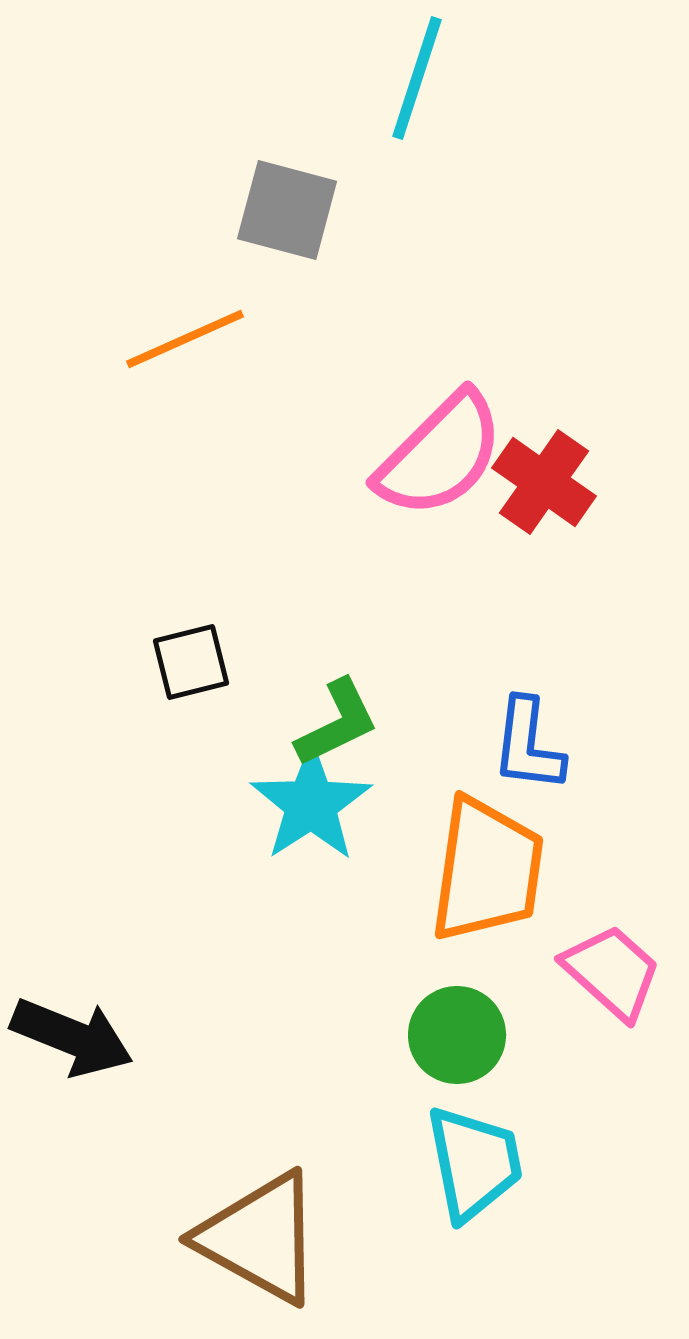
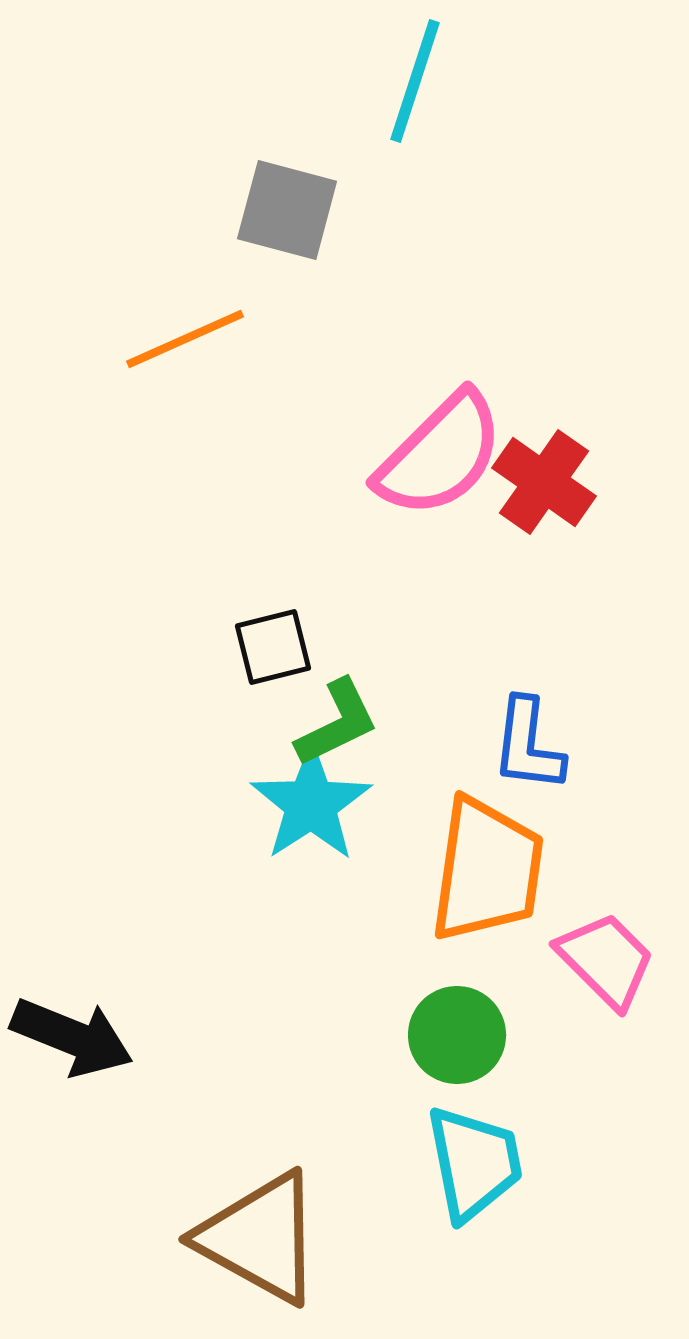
cyan line: moved 2 px left, 3 px down
black square: moved 82 px right, 15 px up
pink trapezoid: moved 6 px left, 12 px up; rotated 3 degrees clockwise
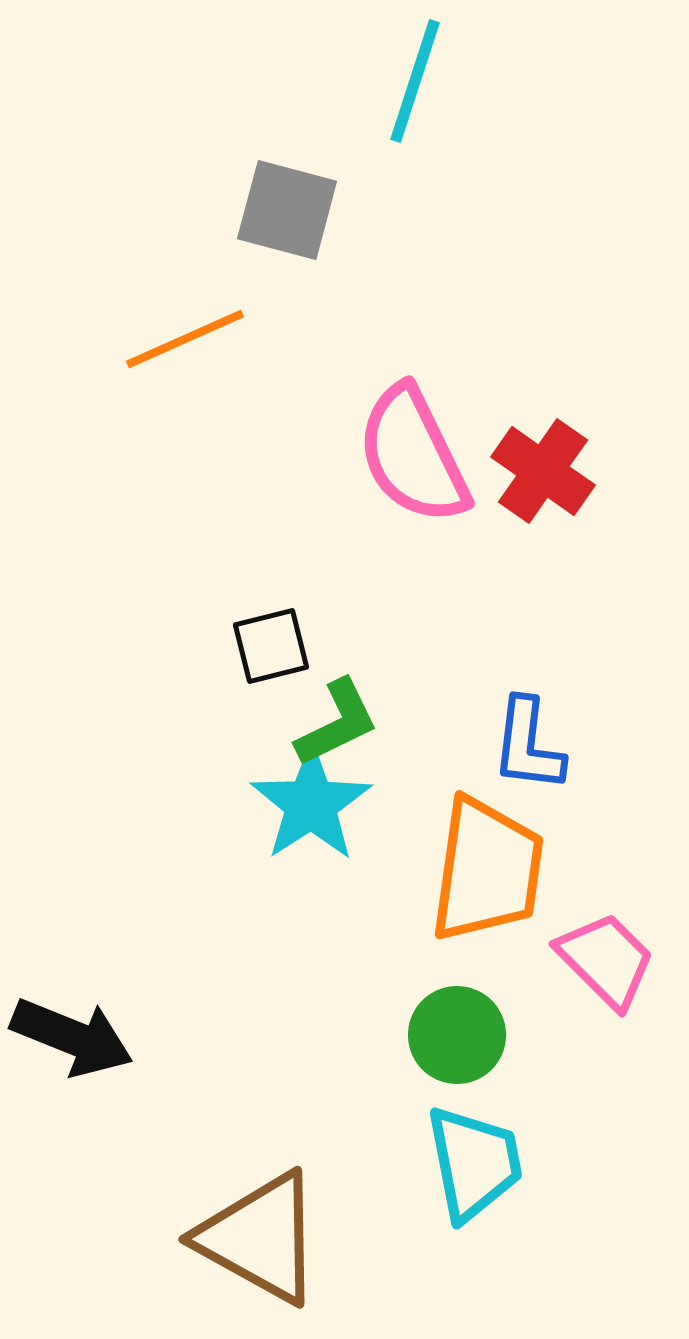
pink semicircle: moved 27 px left; rotated 109 degrees clockwise
red cross: moved 1 px left, 11 px up
black square: moved 2 px left, 1 px up
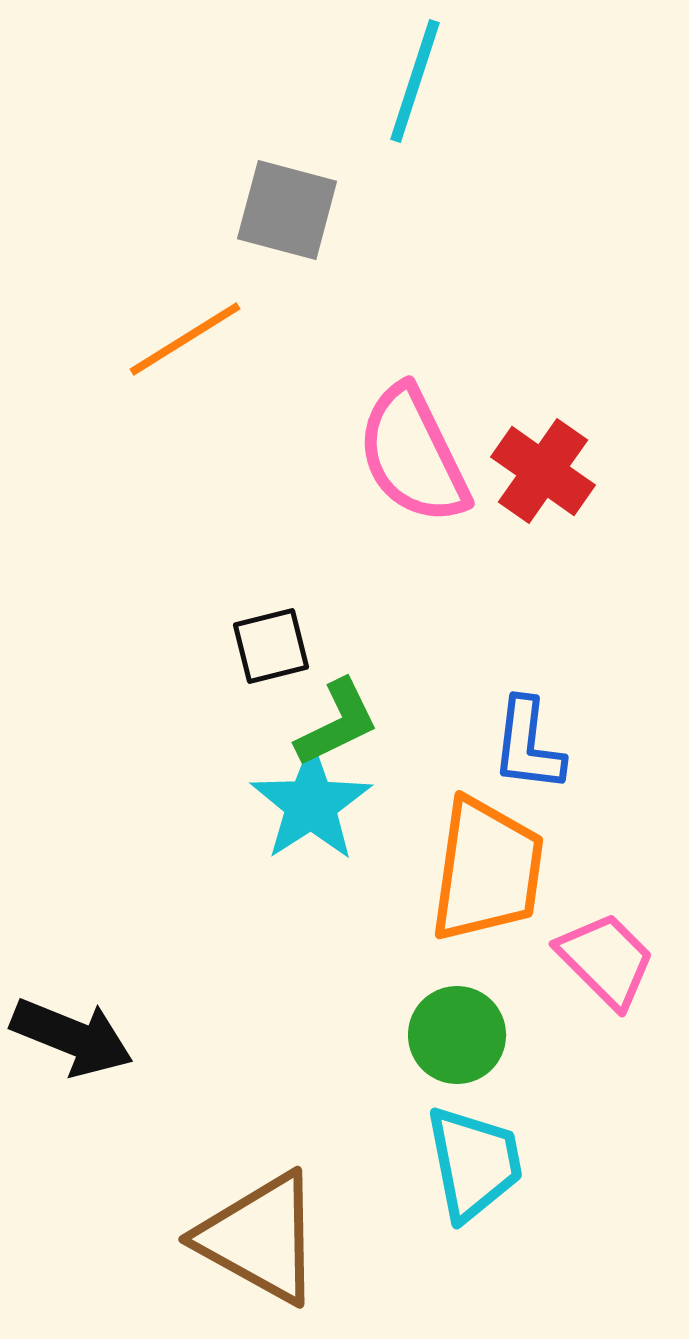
orange line: rotated 8 degrees counterclockwise
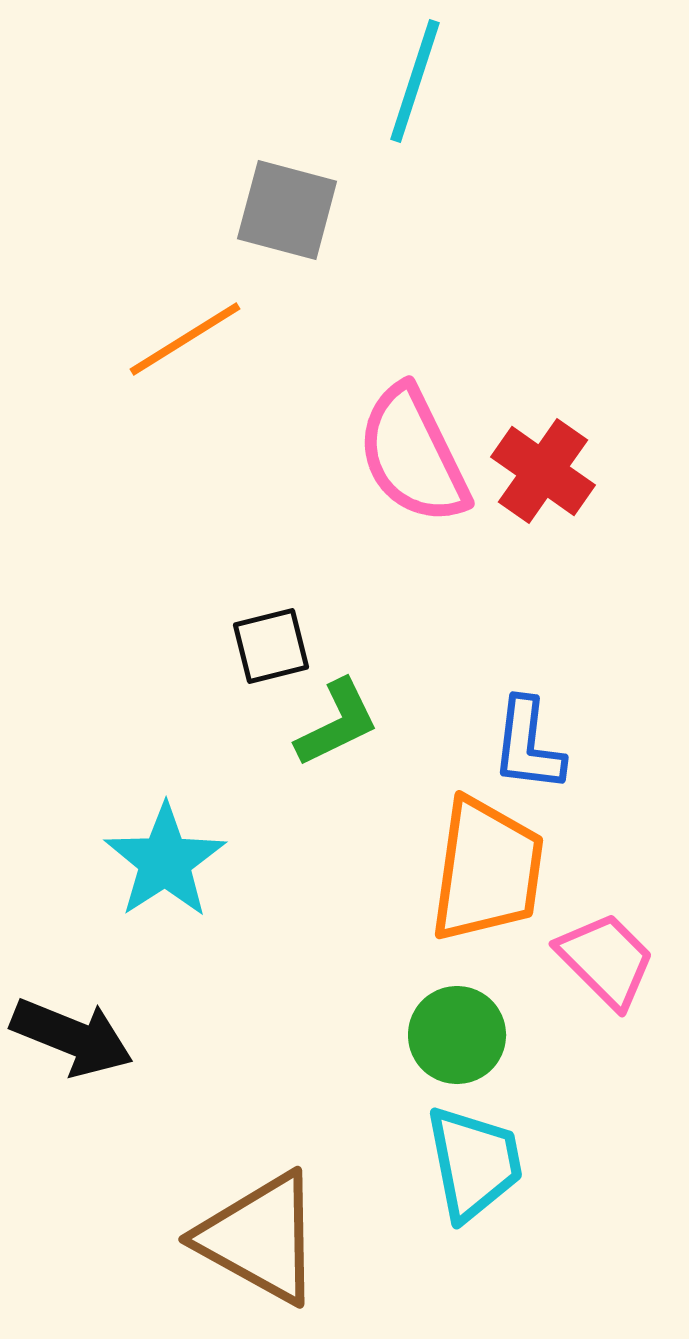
cyan star: moved 146 px left, 57 px down
